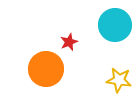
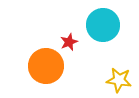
cyan circle: moved 12 px left
orange circle: moved 3 px up
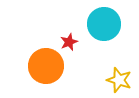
cyan circle: moved 1 px right, 1 px up
yellow star: rotated 10 degrees clockwise
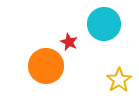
red star: rotated 24 degrees counterclockwise
yellow star: rotated 20 degrees clockwise
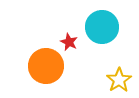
cyan circle: moved 2 px left, 3 px down
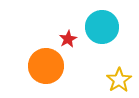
red star: moved 1 px left, 3 px up; rotated 18 degrees clockwise
